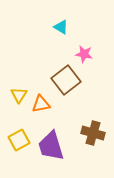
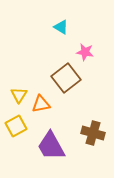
pink star: moved 1 px right, 2 px up
brown square: moved 2 px up
yellow square: moved 3 px left, 14 px up
purple trapezoid: rotated 12 degrees counterclockwise
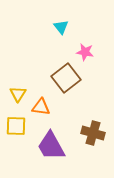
cyan triangle: rotated 21 degrees clockwise
yellow triangle: moved 1 px left, 1 px up
orange triangle: moved 3 px down; rotated 18 degrees clockwise
yellow square: rotated 30 degrees clockwise
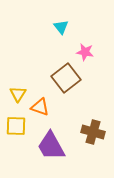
orange triangle: moved 1 px left; rotated 12 degrees clockwise
brown cross: moved 1 px up
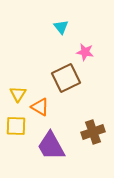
brown square: rotated 12 degrees clockwise
orange triangle: rotated 12 degrees clockwise
brown cross: rotated 35 degrees counterclockwise
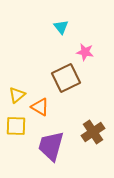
yellow triangle: moved 1 px left, 1 px down; rotated 18 degrees clockwise
brown cross: rotated 15 degrees counterclockwise
purple trapezoid: rotated 44 degrees clockwise
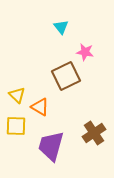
brown square: moved 2 px up
yellow triangle: rotated 36 degrees counterclockwise
brown cross: moved 1 px right, 1 px down
